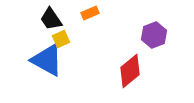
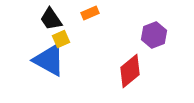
blue triangle: moved 2 px right
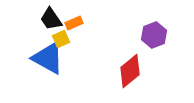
orange rectangle: moved 16 px left, 10 px down
blue triangle: moved 1 px left, 2 px up
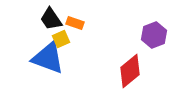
orange rectangle: moved 1 px right; rotated 42 degrees clockwise
blue triangle: rotated 9 degrees counterclockwise
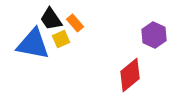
orange rectangle: rotated 30 degrees clockwise
purple hexagon: rotated 15 degrees counterclockwise
blue triangle: moved 15 px left, 14 px up; rotated 9 degrees counterclockwise
red diamond: moved 4 px down
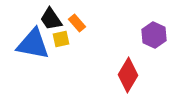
orange rectangle: moved 2 px right
yellow square: rotated 12 degrees clockwise
red diamond: moved 2 px left; rotated 20 degrees counterclockwise
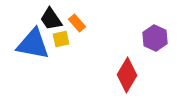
purple hexagon: moved 1 px right, 3 px down
red diamond: moved 1 px left
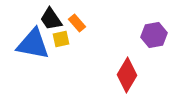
purple hexagon: moved 1 px left, 3 px up; rotated 25 degrees clockwise
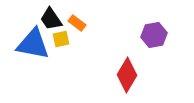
orange rectangle: rotated 12 degrees counterclockwise
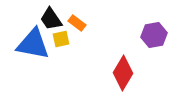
red diamond: moved 4 px left, 2 px up
